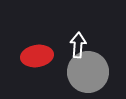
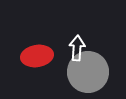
white arrow: moved 1 px left, 3 px down
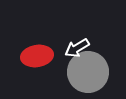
white arrow: rotated 125 degrees counterclockwise
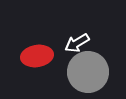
white arrow: moved 5 px up
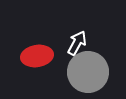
white arrow: rotated 150 degrees clockwise
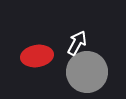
gray circle: moved 1 px left
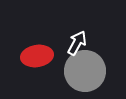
gray circle: moved 2 px left, 1 px up
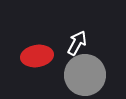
gray circle: moved 4 px down
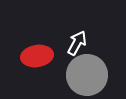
gray circle: moved 2 px right
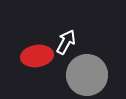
white arrow: moved 11 px left, 1 px up
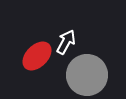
red ellipse: rotated 36 degrees counterclockwise
